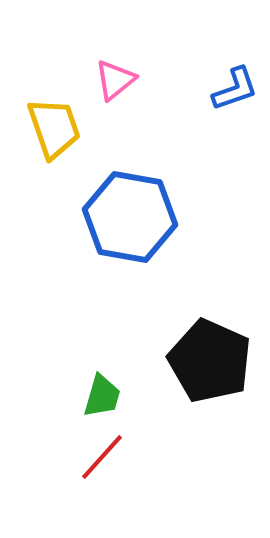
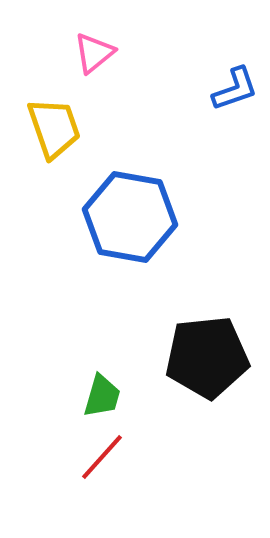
pink triangle: moved 21 px left, 27 px up
black pentagon: moved 3 px left, 4 px up; rotated 30 degrees counterclockwise
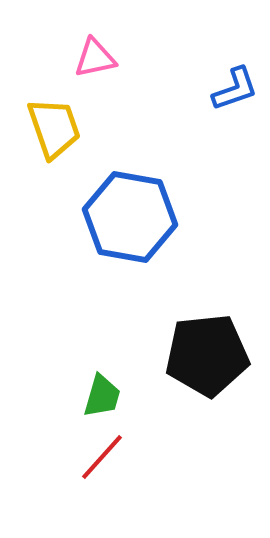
pink triangle: moved 1 px right, 5 px down; rotated 27 degrees clockwise
black pentagon: moved 2 px up
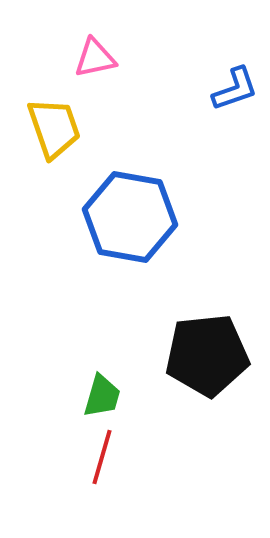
red line: rotated 26 degrees counterclockwise
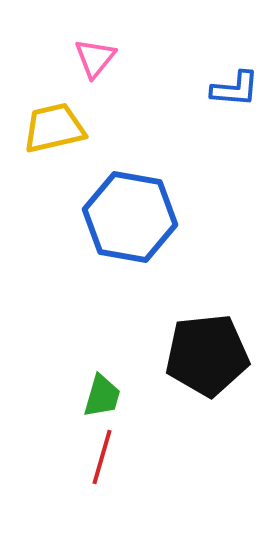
pink triangle: rotated 39 degrees counterclockwise
blue L-shape: rotated 24 degrees clockwise
yellow trapezoid: rotated 84 degrees counterclockwise
